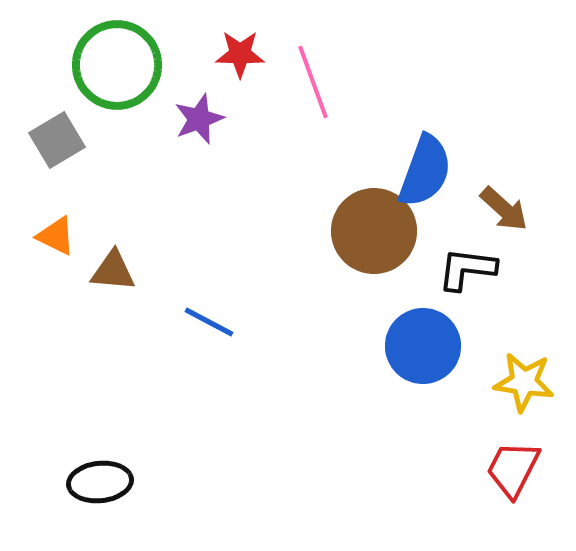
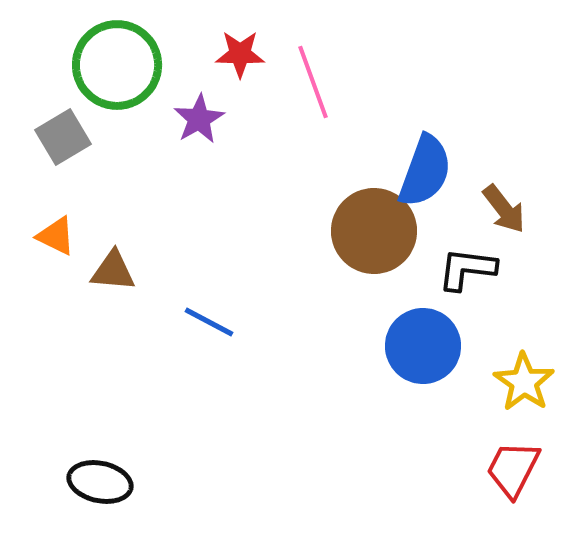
purple star: rotated 9 degrees counterclockwise
gray square: moved 6 px right, 3 px up
brown arrow: rotated 10 degrees clockwise
yellow star: rotated 26 degrees clockwise
black ellipse: rotated 18 degrees clockwise
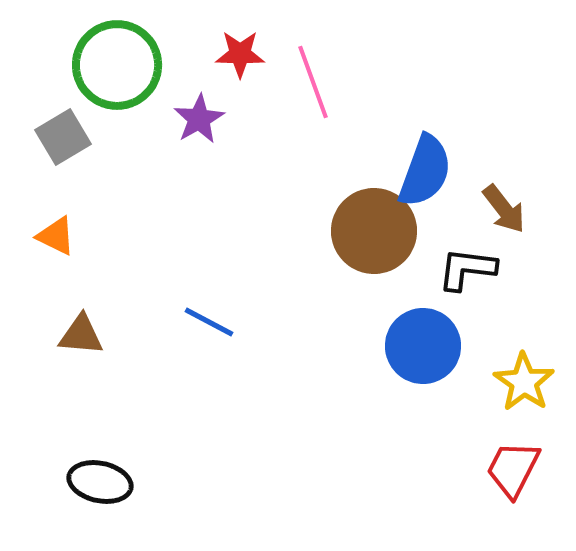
brown triangle: moved 32 px left, 64 px down
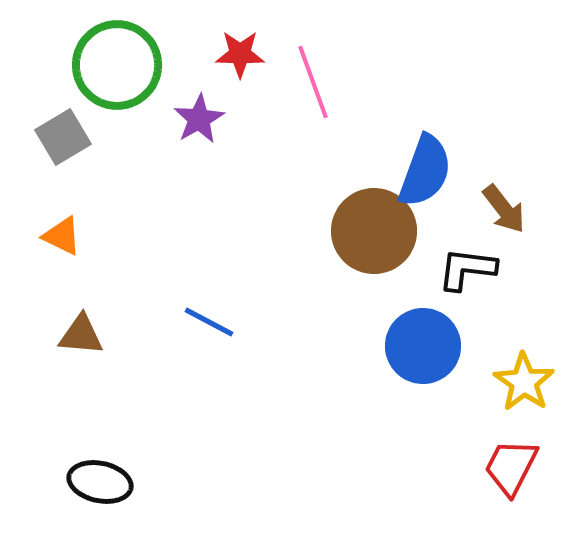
orange triangle: moved 6 px right
red trapezoid: moved 2 px left, 2 px up
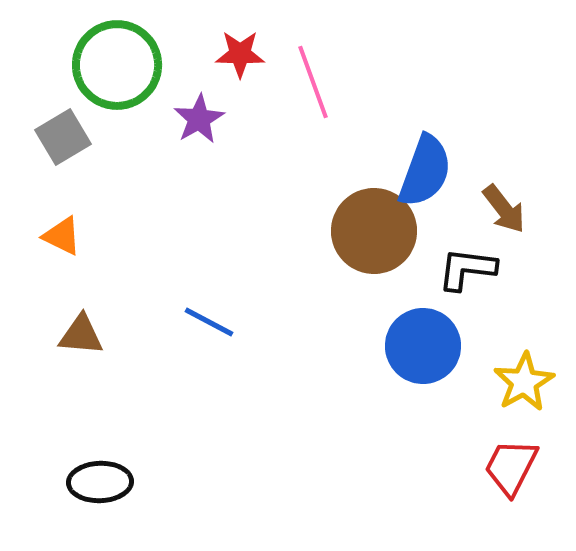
yellow star: rotated 8 degrees clockwise
black ellipse: rotated 14 degrees counterclockwise
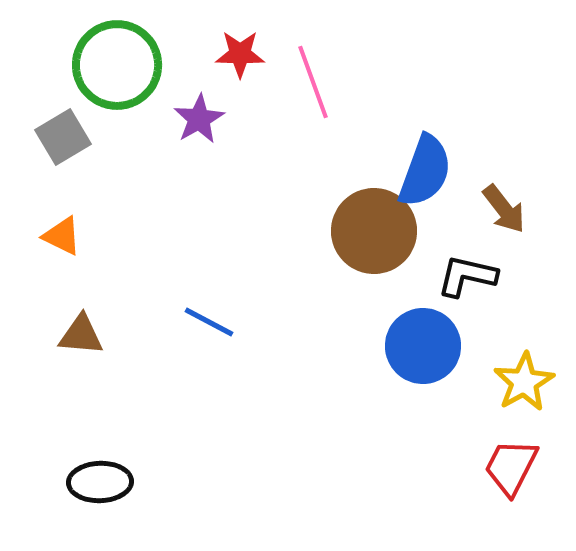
black L-shape: moved 7 px down; rotated 6 degrees clockwise
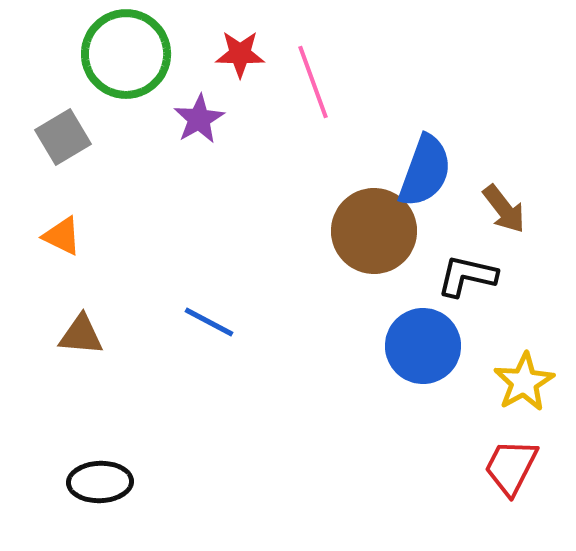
green circle: moved 9 px right, 11 px up
